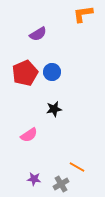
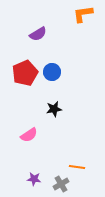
orange line: rotated 21 degrees counterclockwise
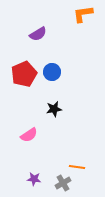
red pentagon: moved 1 px left, 1 px down
gray cross: moved 2 px right, 1 px up
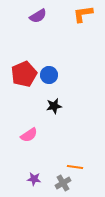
purple semicircle: moved 18 px up
blue circle: moved 3 px left, 3 px down
black star: moved 3 px up
orange line: moved 2 px left
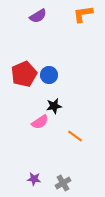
pink semicircle: moved 11 px right, 13 px up
orange line: moved 31 px up; rotated 28 degrees clockwise
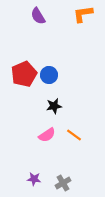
purple semicircle: rotated 90 degrees clockwise
pink semicircle: moved 7 px right, 13 px down
orange line: moved 1 px left, 1 px up
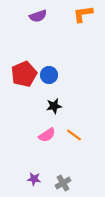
purple semicircle: rotated 78 degrees counterclockwise
